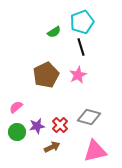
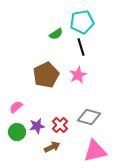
cyan pentagon: rotated 10 degrees clockwise
green semicircle: moved 2 px right, 2 px down
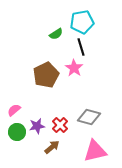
pink star: moved 4 px left, 7 px up; rotated 12 degrees counterclockwise
pink semicircle: moved 2 px left, 3 px down
brown arrow: rotated 14 degrees counterclockwise
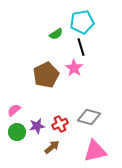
red cross: moved 1 px up; rotated 21 degrees clockwise
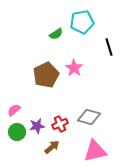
black line: moved 28 px right
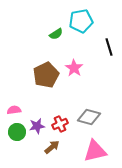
cyan pentagon: moved 1 px left, 1 px up
pink semicircle: rotated 32 degrees clockwise
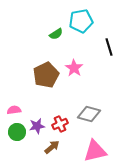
gray diamond: moved 3 px up
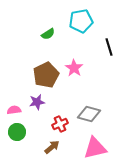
green semicircle: moved 8 px left
purple star: moved 24 px up
pink triangle: moved 3 px up
